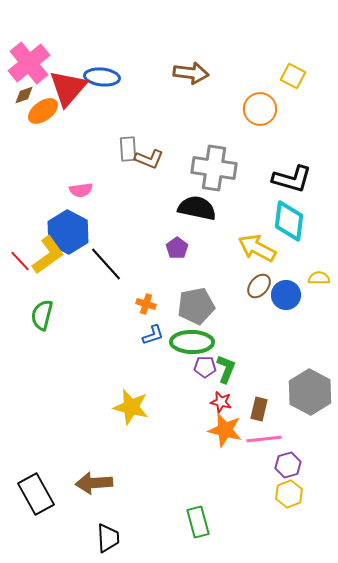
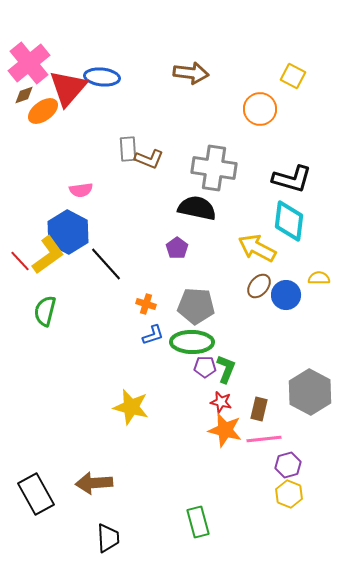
gray pentagon at (196, 306): rotated 15 degrees clockwise
green semicircle at (42, 315): moved 3 px right, 4 px up
yellow hexagon at (289, 494): rotated 16 degrees counterclockwise
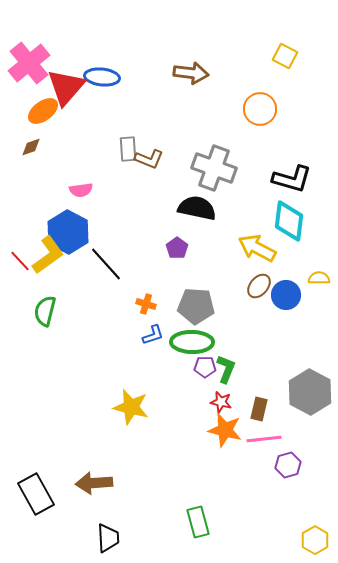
yellow square at (293, 76): moved 8 px left, 20 px up
red triangle at (68, 88): moved 2 px left, 1 px up
brown diamond at (24, 95): moved 7 px right, 52 px down
gray cross at (214, 168): rotated 12 degrees clockwise
yellow hexagon at (289, 494): moved 26 px right, 46 px down; rotated 8 degrees clockwise
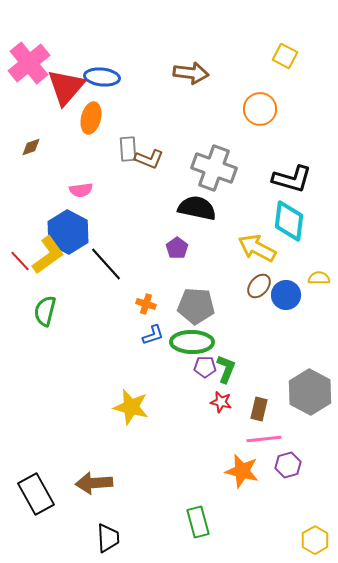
orange ellipse at (43, 111): moved 48 px right, 7 px down; rotated 40 degrees counterclockwise
orange star at (225, 430): moved 17 px right, 41 px down
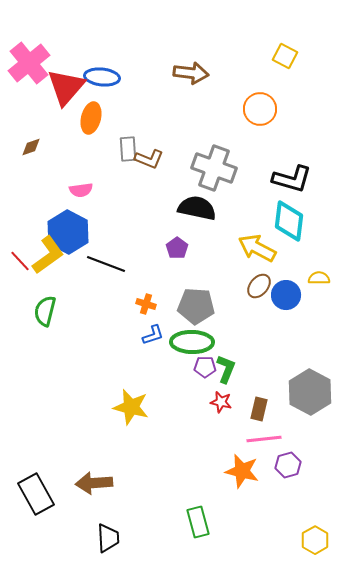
black line at (106, 264): rotated 27 degrees counterclockwise
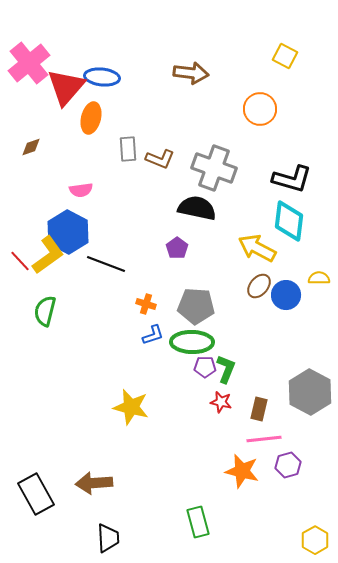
brown L-shape at (149, 159): moved 11 px right
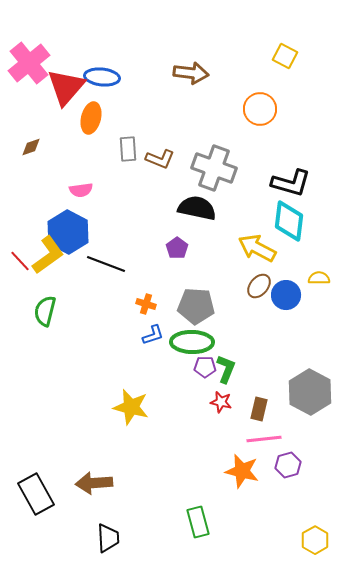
black L-shape at (292, 179): moved 1 px left, 4 px down
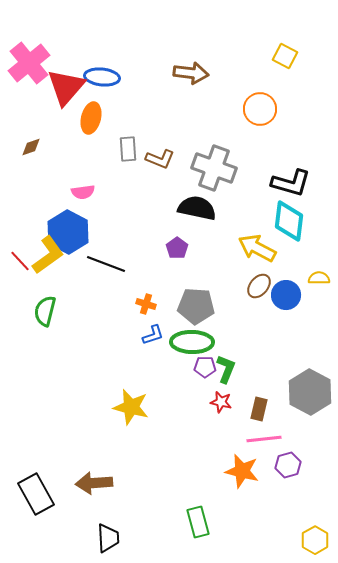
pink semicircle at (81, 190): moved 2 px right, 2 px down
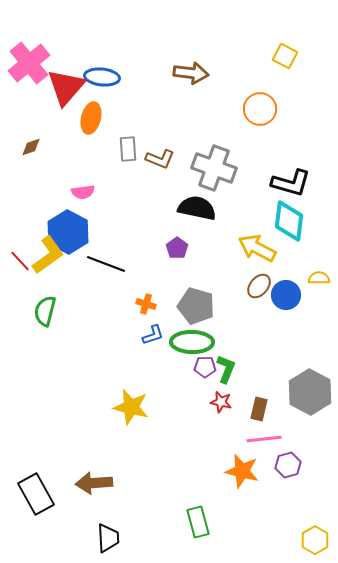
gray pentagon at (196, 306): rotated 12 degrees clockwise
